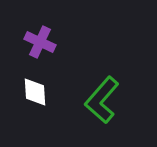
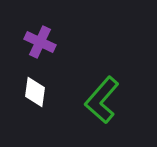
white diamond: rotated 12 degrees clockwise
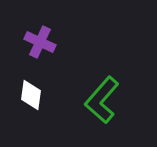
white diamond: moved 4 px left, 3 px down
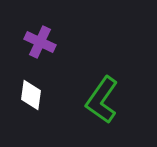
green L-shape: rotated 6 degrees counterclockwise
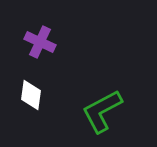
green L-shape: moved 11 px down; rotated 27 degrees clockwise
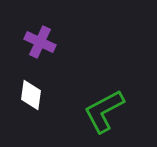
green L-shape: moved 2 px right
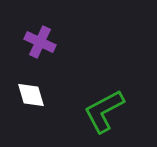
white diamond: rotated 24 degrees counterclockwise
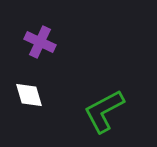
white diamond: moved 2 px left
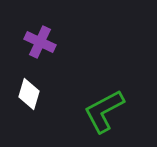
white diamond: moved 1 px up; rotated 32 degrees clockwise
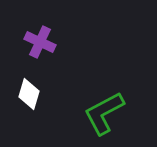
green L-shape: moved 2 px down
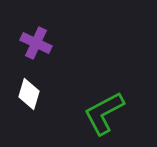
purple cross: moved 4 px left, 1 px down
